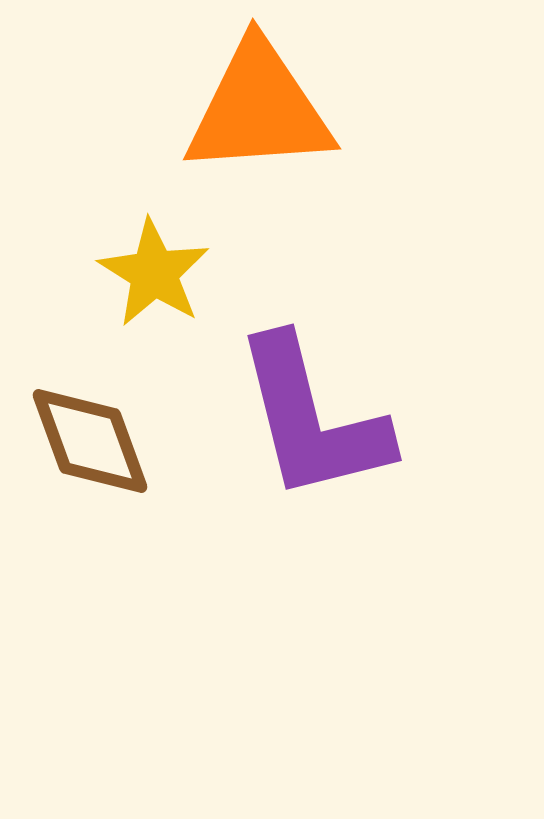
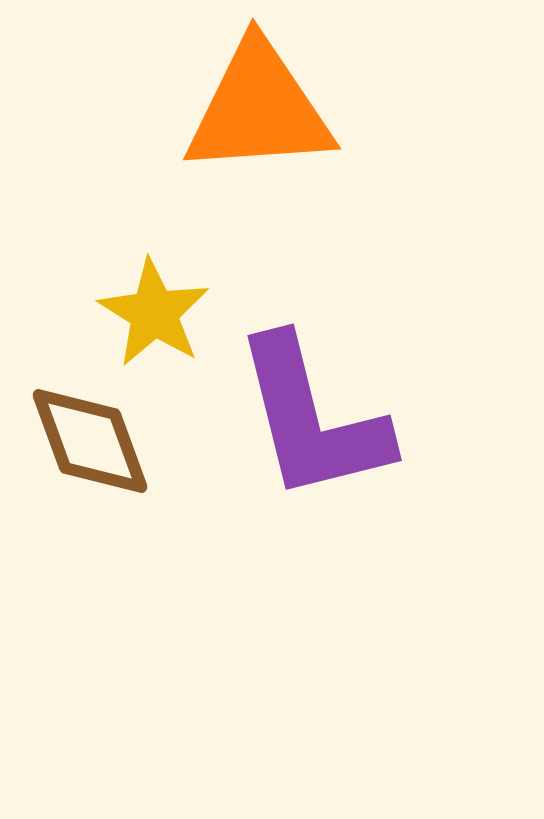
yellow star: moved 40 px down
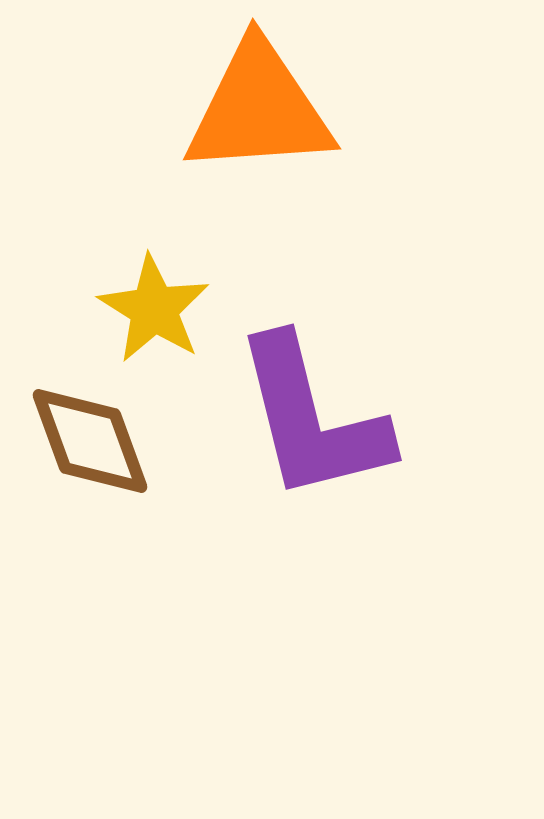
yellow star: moved 4 px up
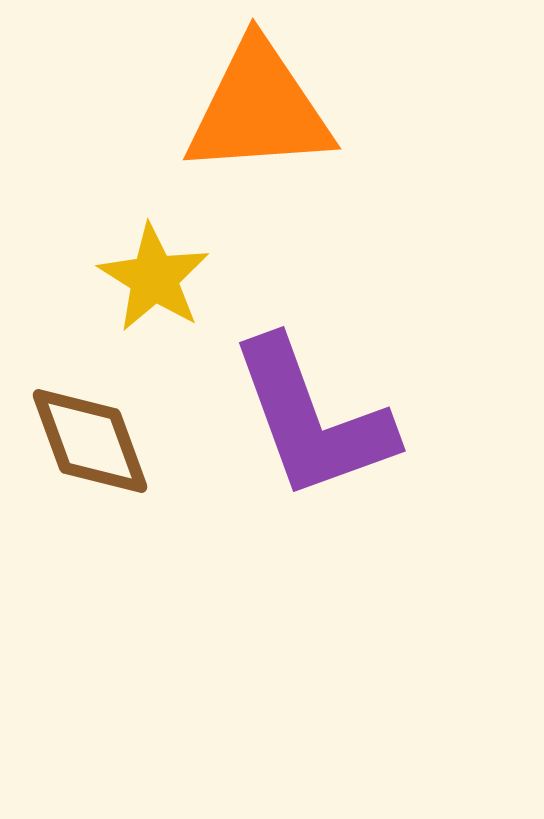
yellow star: moved 31 px up
purple L-shape: rotated 6 degrees counterclockwise
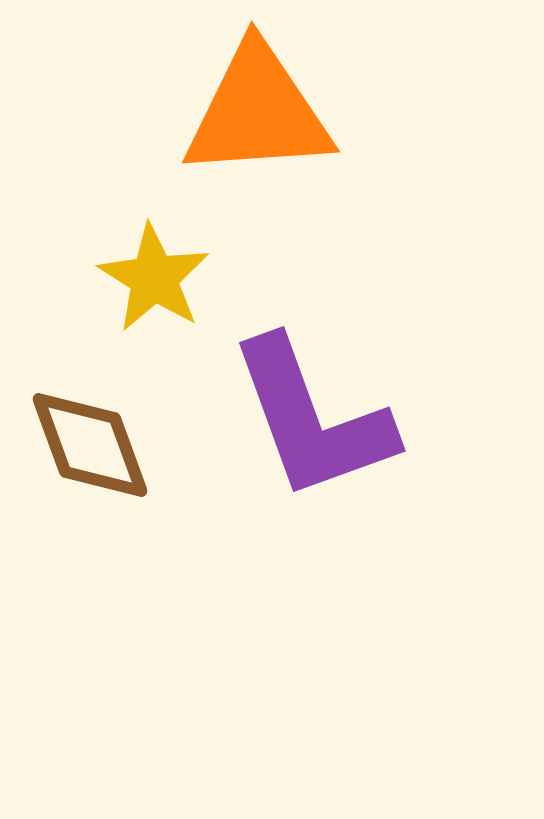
orange triangle: moved 1 px left, 3 px down
brown diamond: moved 4 px down
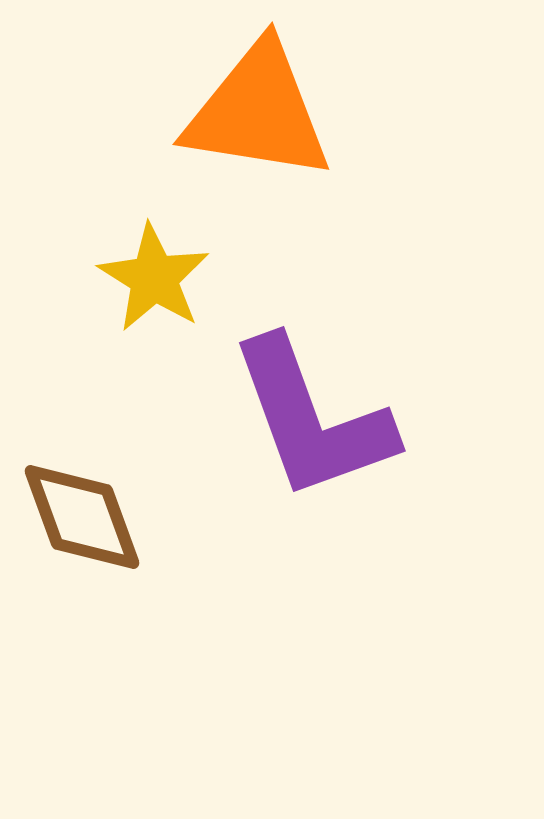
orange triangle: rotated 13 degrees clockwise
brown diamond: moved 8 px left, 72 px down
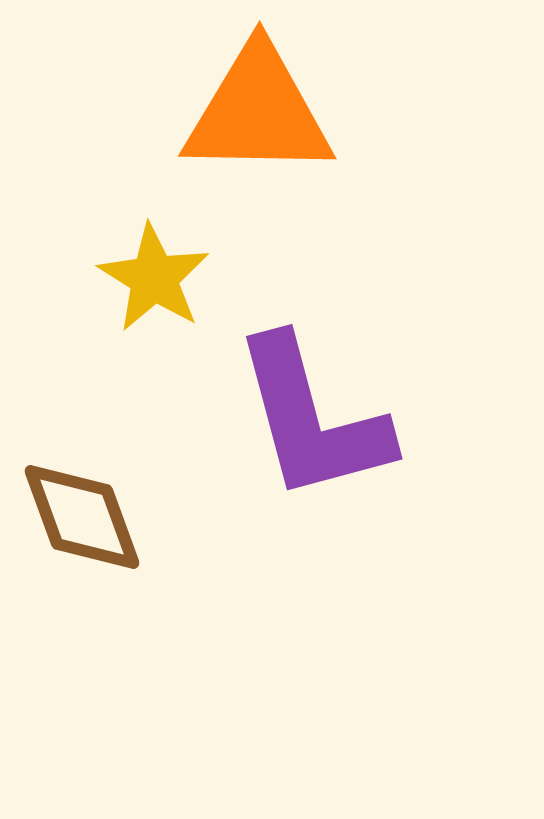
orange triangle: rotated 8 degrees counterclockwise
purple L-shape: rotated 5 degrees clockwise
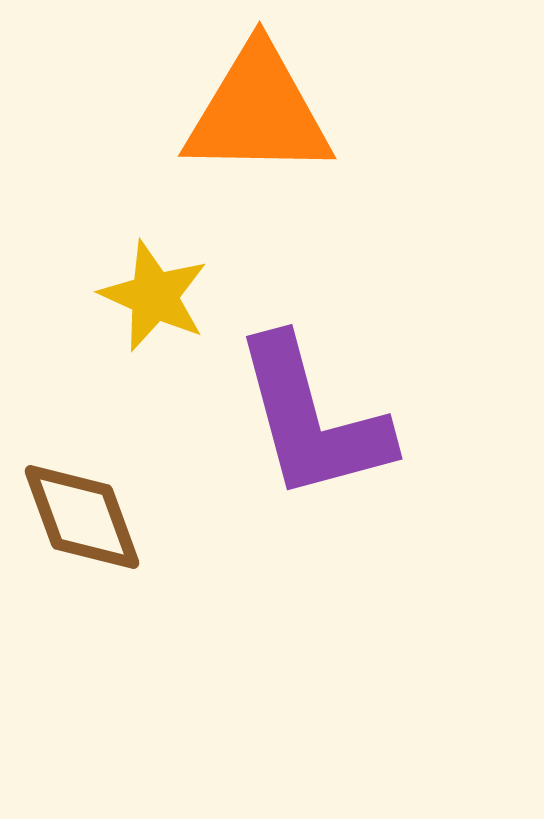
yellow star: moved 18 px down; rotated 8 degrees counterclockwise
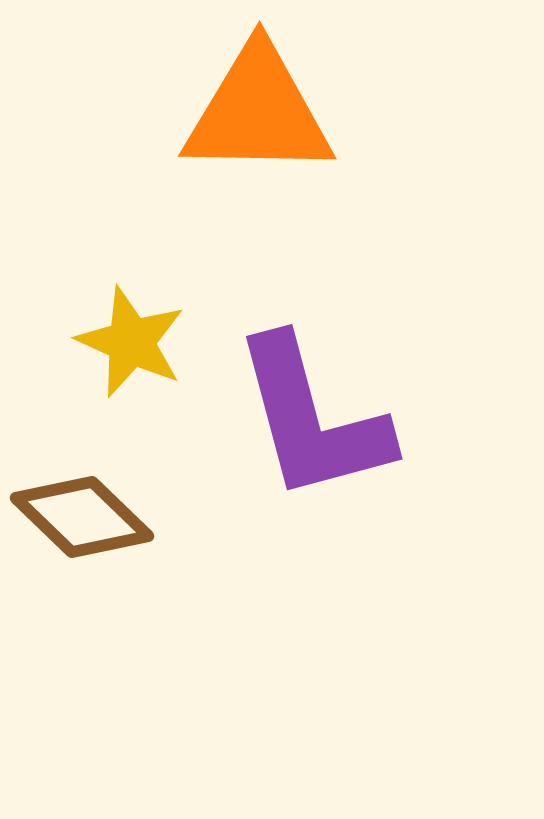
yellow star: moved 23 px left, 46 px down
brown diamond: rotated 26 degrees counterclockwise
